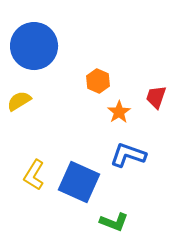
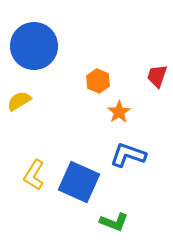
red trapezoid: moved 1 px right, 21 px up
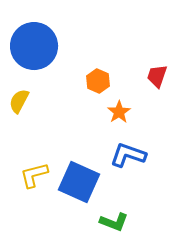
yellow semicircle: rotated 30 degrees counterclockwise
yellow L-shape: rotated 44 degrees clockwise
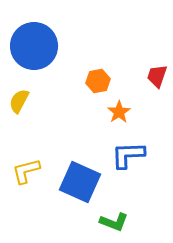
orange hexagon: rotated 25 degrees clockwise
blue L-shape: rotated 21 degrees counterclockwise
yellow L-shape: moved 8 px left, 4 px up
blue square: moved 1 px right
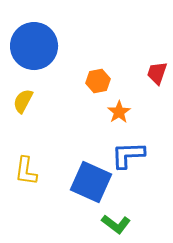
red trapezoid: moved 3 px up
yellow semicircle: moved 4 px right
yellow L-shape: rotated 68 degrees counterclockwise
blue square: moved 11 px right
green L-shape: moved 2 px right, 2 px down; rotated 16 degrees clockwise
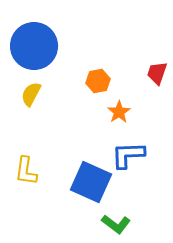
yellow semicircle: moved 8 px right, 7 px up
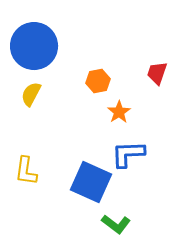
blue L-shape: moved 1 px up
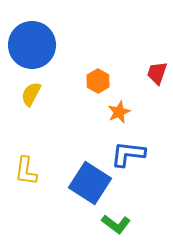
blue circle: moved 2 px left, 1 px up
orange hexagon: rotated 20 degrees counterclockwise
orange star: rotated 10 degrees clockwise
blue L-shape: rotated 9 degrees clockwise
blue square: moved 1 px left, 1 px down; rotated 9 degrees clockwise
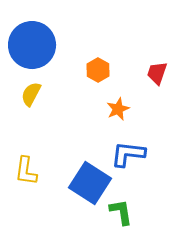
orange hexagon: moved 11 px up
orange star: moved 1 px left, 3 px up
green L-shape: moved 5 px right, 12 px up; rotated 136 degrees counterclockwise
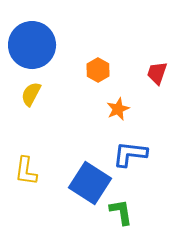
blue L-shape: moved 2 px right
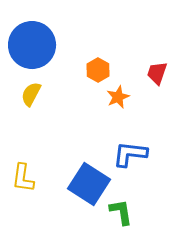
orange star: moved 12 px up
yellow L-shape: moved 3 px left, 7 px down
blue square: moved 1 px left, 1 px down
